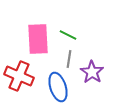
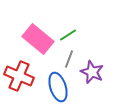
green line: rotated 60 degrees counterclockwise
pink rectangle: rotated 48 degrees counterclockwise
gray line: rotated 12 degrees clockwise
purple star: rotated 10 degrees counterclockwise
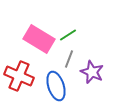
pink rectangle: moved 1 px right; rotated 8 degrees counterclockwise
blue ellipse: moved 2 px left, 1 px up
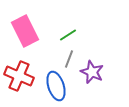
pink rectangle: moved 14 px left, 8 px up; rotated 32 degrees clockwise
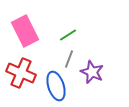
red cross: moved 2 px right, 3 px up
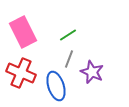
pink rectangle: moved 2 px left, 1 px down
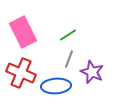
blue ellipse: rotated 76 degrees counterclockwise
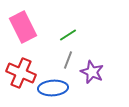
pink rectangle: moved 5 px up
gray line: moved 1 px left, 1 px down
blue ellipse: moved 3 px left, 2 px down
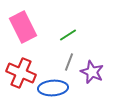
gray line: moved 1 px right, 2 px down
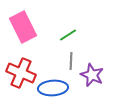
gray line: moved 2 px right, 1 px up; rotated 18 degrees counterclockwise
purple star: moved 3 px down
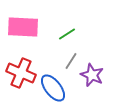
pink rectangle: rotated 60 degrees counterclockwise
green line: moved 1 px left, 1 px up
gray line: rotated 30 degrees clockwise
blue ellipse: rotated 56 degrees clockwise
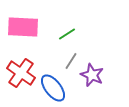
red cross: rotated 12 degrees clockwise
